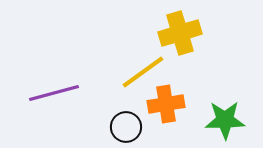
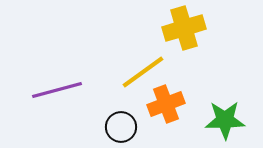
yellow cross: moved 4 px right, 5 px up
purple line: moved 3 px right, 3 px up
orange cross: rotated 12 degrees counterclockwise
black circle: moved 5 px left
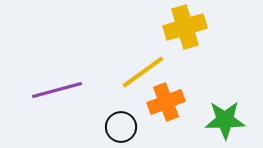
yellow cross: moved 1 px right, 1 px up
orange cross: moved 2 px up
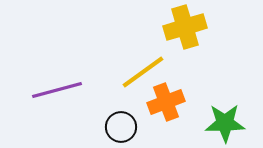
green star: moved 3 px down
